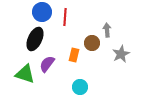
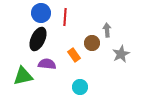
blue circle: moved 1 px left, 1 px down
black ellipse: moved 3 px right
orange rectangle: rotated 48 degrees counterclockwise
purple semicircle: rotated 60 degrees clockwise
green triangle: moved 2 px left, 2 px down; rotated 30 degrees counterclockwise
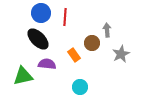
black ellipse: rotated 70 degrees counterclockwise
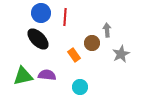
purple semicircle: moved 11 px down
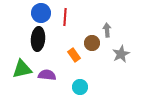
black ellipse: rotated 50 degrees clockwise
green triangle: moved 1 px left, 7 px up
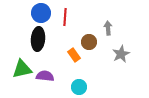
gray arrow: moved 1 px right, 2 px up
brown circle: moved 3 px left, 1 px up
purple semicircle: moved 2 px left, 1 px down
cyan circle: moved 1 px left
